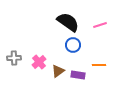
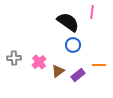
pink line: moved 8 px left, 13 px up; rotated 64 degrees counterclockwise
purple rectangle: rotated 48 degrees counterclockwise
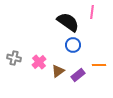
gray cross: rotated 16 degrees clockwise
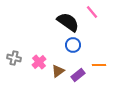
pink line: rotated 48 degrees counterclockwise
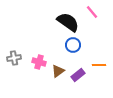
gray cross: rotated 24 degrees counterclockwise
pink cross: rotated 32 degrees counterclockwise
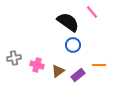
pink cross: moved 2 px left, 3 px down
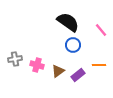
pink line: moved 9 px right, 18 px down
gray cross: moved 1 px right, 1 px down
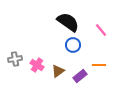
pink cross: rotated 16 degrees clockwise
purple rectangle: moved 2 px right, 1 px down
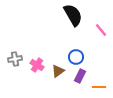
black semicircle: moved 5 px right, 7 px up; rotated 25 degrees clockwise
blue circle: moved 3 px right, 12 px down
orange line: moved 22 px down
purple rectangle: rotated 24 degrees counterclockwise
